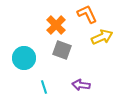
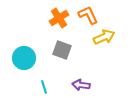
orange L-shape: moved 1 px right, 1 px down
orange cross: moved 3 px right, 7 px up; rotated 12 degrees clockwise
yellow arrow: moved 2 px right
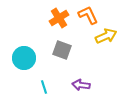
yellow arrow: moved 2 px right, 1 px up
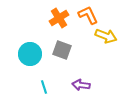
yellow arrow: rotated 45 degrees clockwise
cyan circle: moved 6 px right, 4 px up
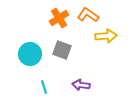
orange L-shape: rotated 30 degrees counterclockwise
yellow arrow: rotated 25 degrees counterclockwise
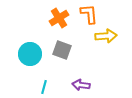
orange L-shape: moved 1 px right, 1 px up; rotated 50 degrees clockwise
cyan line: rotated 32 degrees clockwise
